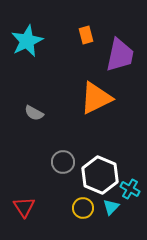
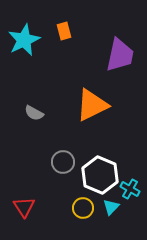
orange rectangle: moved 22 px left, 4 px up
cyan star: moved 3 px left, 1 px up
orange triangle: moved 4 px left, 7 px down
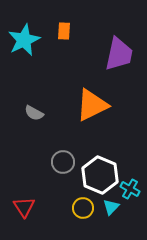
orange rectangle: rotated 18 degrees clockwise
purple trapezoid: moved 1 px left, 1 px up
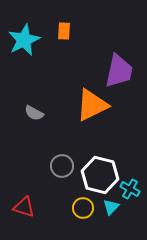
purple trapezoid: moved 17 px down
gray circle: moved 1 px left, 4 px down
white hexagon: rotated 9 degrees counterclockwise
red triangle: rotated 40 degrees counterclockwise
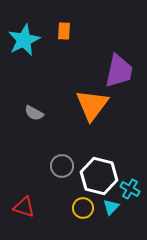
orange triangle: rotated 27 degrees counterclockwise
white hexagon: moved 1 px left, 1 px down
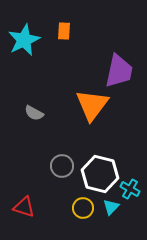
white hexagon: moved 1 px right, 2 px up
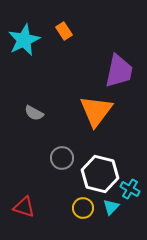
orange rectangle: rotated 36 degrees counterclockwise
orange triangle: moved 4 px right, 6 px down
gray circle: moved 8 px up
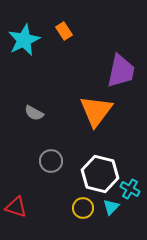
purple trapezoid: moved 2 px right
gray circle: moved 11 px left, 3 px down
red triangle: moved 8 px left
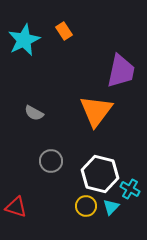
yellow circle: moved 3 px right, 2 px up
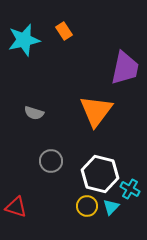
cyan star: rotated 12 degrees clockwise
purple trapezoid: moved 4 px right, 3 px up
gray semicircle: rotated 12 degrees counterclockwise
yellow circle: moved 1 px right
